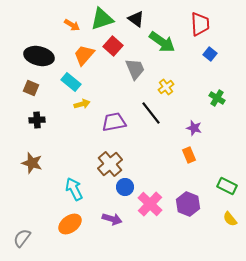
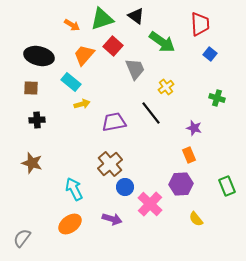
black triangle: moved 3 px up
brown square: rotated 21 degrees counterclockwise
green cross: rotated 14 degrees counterclockwise
green rectangle: rotated 42 degrees clockwise
purple hexagon: moved 7 px left, 20 px up; rotated 25 degrees counterclockwise
yellow semicircle: moved 34 px left
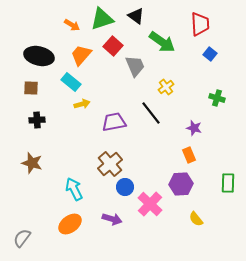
orange trapezoid: moved 3 px left
gray trapezoid: moved 3 px up
green rectangle: moved 1 px right, 3 px up; rotated 24 degrees clockwise
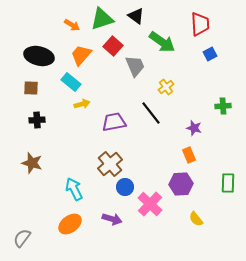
blue square: rotated 24 degrees clockwise
green cross: moved 6 px right, 8 px down; rotated 21 degrees counterclockwise
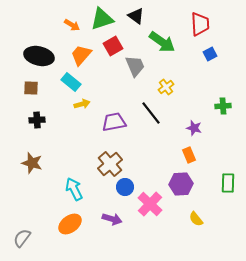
red square: rotated 18 degrees clockwise
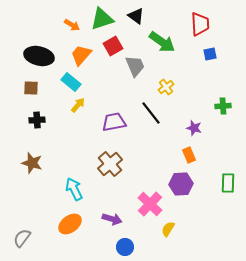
blue square: rotated 16 degrees clockwise
yellow arrow: moved 4 px left, 1 px down; rotated 35 degrees counterclockwise
blue circle: moved 60 px down
yellow semicircle: moved 28 px left, 10 px down; rotated 70 degrees clockwise
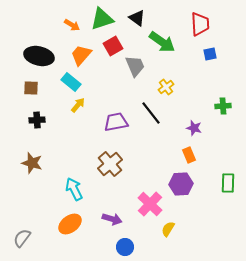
black triangle: moved 1 px right, 2 px down
purple trapezoid: moved 2 px right
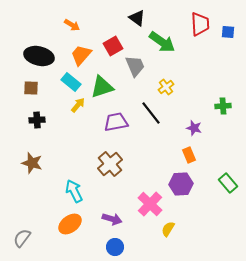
green triangle: moved 68 px down
blue square: moved 18 px right, 22 px up; rotated 16 degrees clockwise
green rectangle: rotated 42 degrees counterclockwise
cyan arrow: moved 2 px down
blue circle: moved 10 px left
